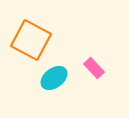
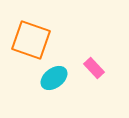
orange square: rotated 9 degrees counterclockwise
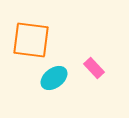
orange square: rotated 12 degrees counterclockwise
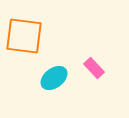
orange square: moved 7 px left, 4 px up
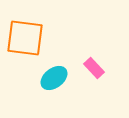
orange square: moved 1 px right, 2 px down
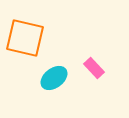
orange square: rotated 6 degrees clockwise
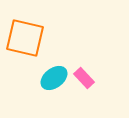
pink rectangle: moved 10 px left, 10 px down
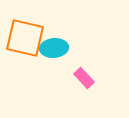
cyan ellipse: moved 30 px up; rotated 32 degrees clockwise
